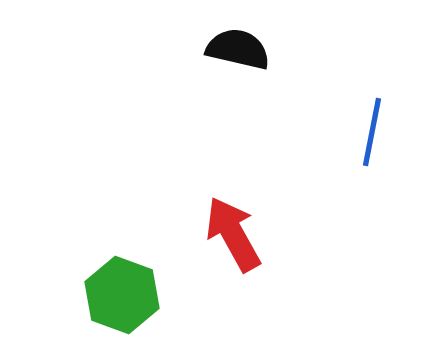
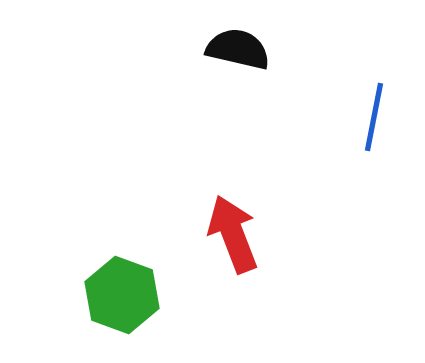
blue line: moved 2 px right, 15 px up
red arrow: rotated 8 degrees clockwise
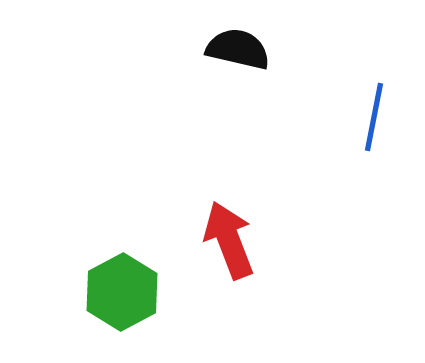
red arrow: moved 4 px left, 6 px down
green hexagon: moved 3 px up; rotated 12 degrees clockwise
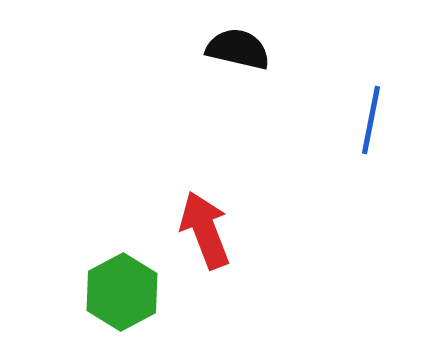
blue line: moved 3 px left, 3 px down
red arrow: moved 24 px left, 10 px up
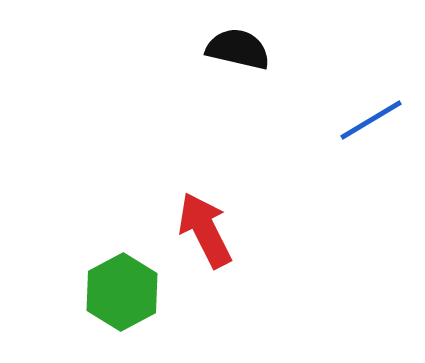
blue line: rotated 48 degrees clockwise
red arrow: rotated 6 degrees counterclockwise
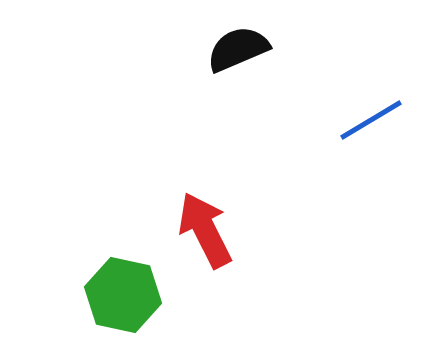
black semicircle: rotated 36 degrees counterclockwise
green hexagon: moved 1 px right, 3 px down; rotated 20 degrees counterclockwise
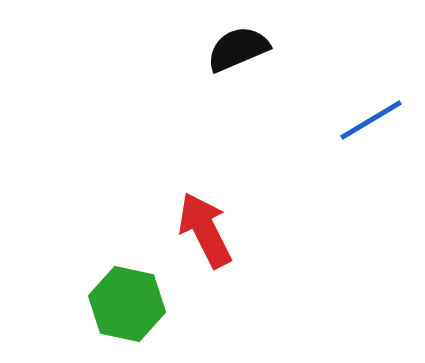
green hexagon: moved 4 px right, 9 px down
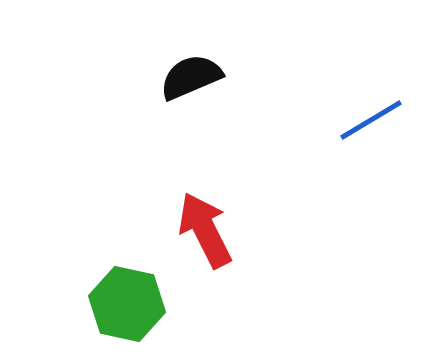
black semicircle: moved 47 px left, 28 px down
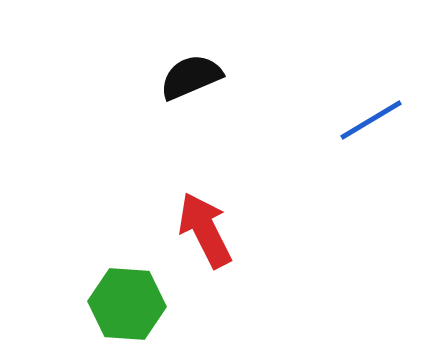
green hexagon: rotated 8 degrees counterclockwise
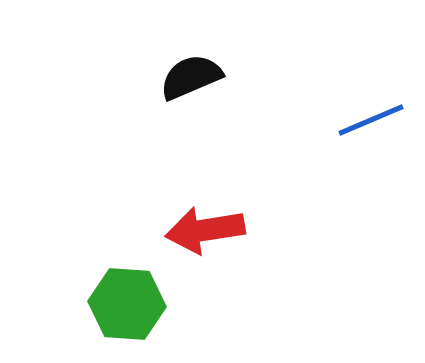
blue line: rotated 8 degrees clockwise
red arrow: rotated 72 degrees counterclockwise
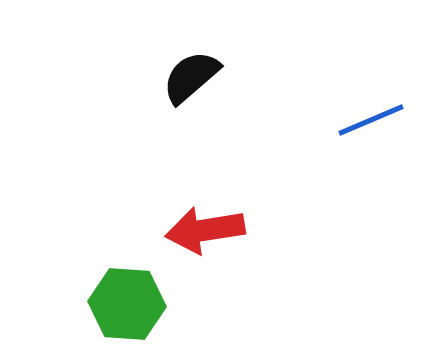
black semicircle: rotated 18 degrees counterclockwise
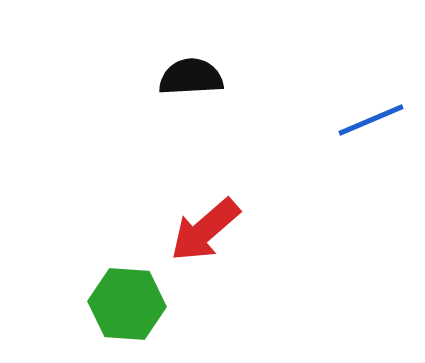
black semicircle: rotated 38 degrees clockwise
red arrow: rotated 32 degrees counterclockwise
